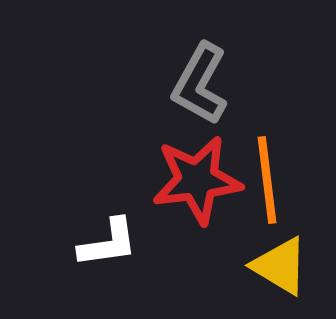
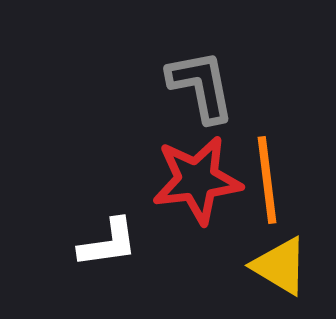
gray L-shape: moved 1 px right, 2 px down; rotated 140 degrees clockwise
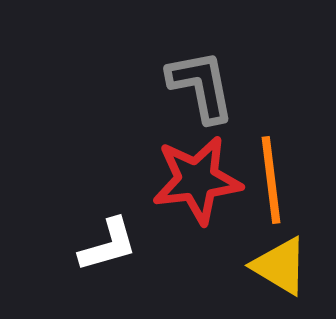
orange line: moved 4 px right
white L-shape: moved 2 px down; rotated 8 degrees counterclockwise
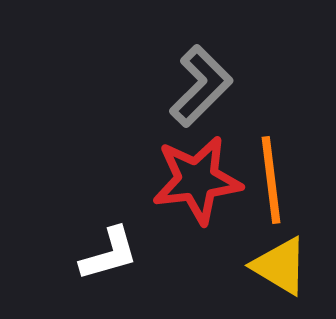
gray L-shape: rotated 56 degrees clockwise
white L-shape: moved 1 px right, 9 px down
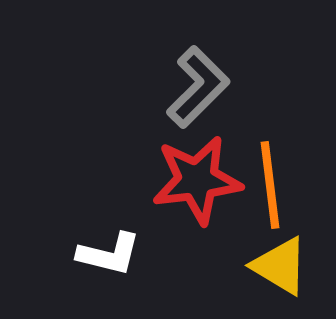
gray L-shape: moved 3 px left, 1 px down
orange line: moved 1 px left, 5 px down
white L-shape: rotated 30 degrees clockwise
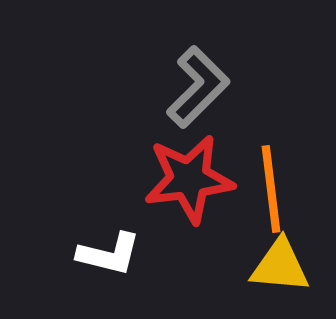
red star: moved 8 px left, 1 px up
orange line: moved 1 px right, 4 px down
yellow triangle: rotated 26 degrees counterclockwise
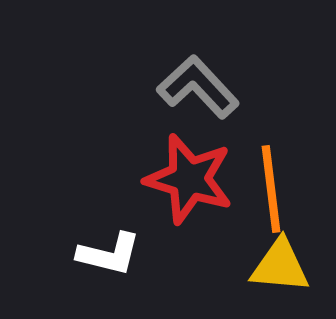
gray L-shape: rotated 88 degrees counterclockwise
red star: rotated 24 degrees clockwise
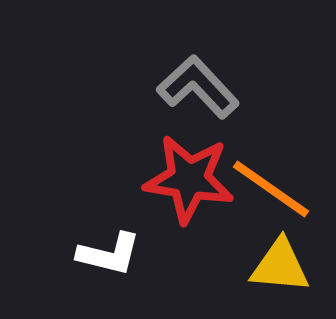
red star: rotated 8 degrees counterclockwise
orange line: rotated 48 degrees counterclockwise
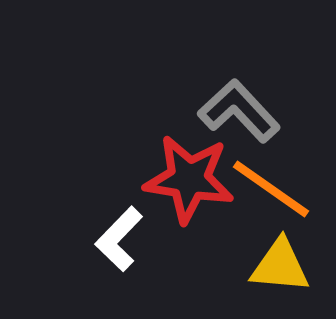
gray L-shape: moved 41 px right, 24 px down
white L-shape: moved 10 px right, 15 px up; rotated 120 degrees clockwise
